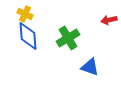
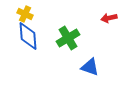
red arrow: moved 2 px up
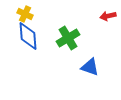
red arrow: moved 1 px left, 2 px up
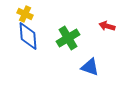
red arrow: moved 1 px left, 10 px down; rotated 28 degrees clockwise
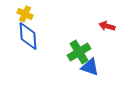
green cross: moved 11 px right, 14 px down
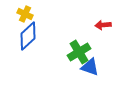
red arrow: moved 4 px left, 1 px up; rotated 21 degrees counterclockwise
blue diamond: rotated 52 degrees clockwise
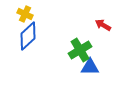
red arrow: rotated 35 degrees clockwise
green cross: moved 1 px right, 2 px up
blue triangle: rotated 18 degrees counterclockwise
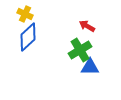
red arrow: moved 16 px left, 1 px down
blue diamond: moved 1 px down
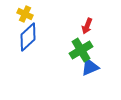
red arrow: rotated 98 degrees counterclockwise
green cross: moved 1 px right
blue triangle: rotated 24 degrees counterclockwise
